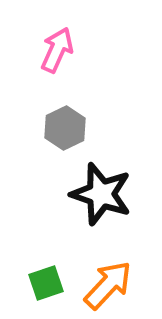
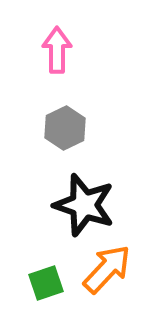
pink arrow: rotated 24 degrees counterclockwise
black star: moved 17 px left, 11 px down
orange arrow: moved 1 px left, 16 px up
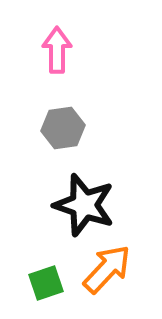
gray hexagon: moved 2 px left; rotated 18 degrees clockwise
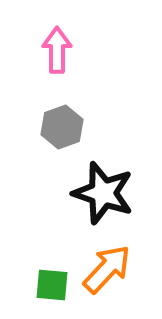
gray hexagon: moved 1 px left, 1 px up; rotated 12 degrees counterclockwise
black star: moved 19 px right, 12 px up
green square: moved 6 px right, 2 px down; rotated 24 degrees clockwise
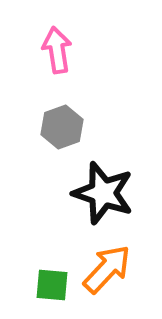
pink arrow: rotated 9 degrees counterclockwise
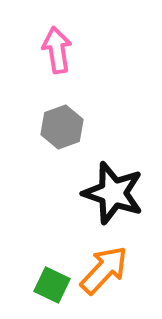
black star: moved 10 px right
orange arrow: moved 3 px left, 1 px down
green square: rotated 21 degrees clockwise
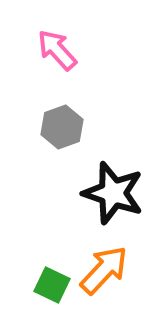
pink arrow: rotated 33 degrees counterclockwise
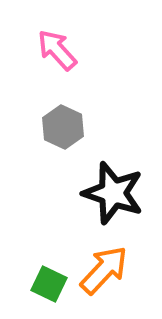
gray hexagon: moved 1 px right; rotated 15 degrees counterclockwise
green square: moved 3 px left, 1 px up
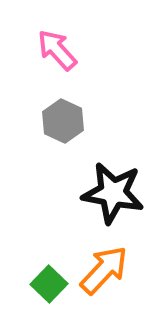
gray hexagon: moved 6 px up
black star: rotated 8 degrees counterclockwise
green square: rotated 18 degrees clockwise
